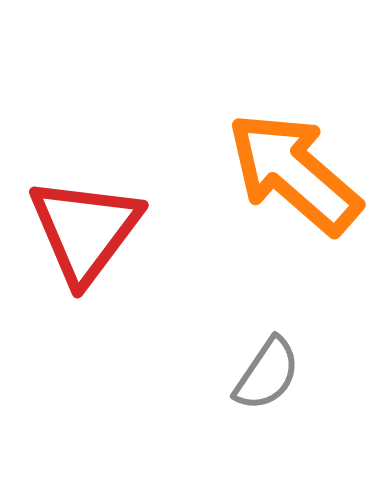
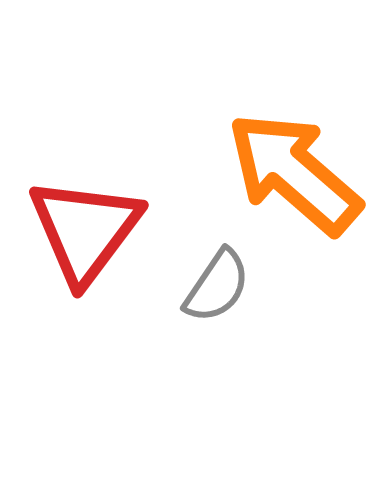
gray semicircle: moved 50 px left, 88 px up
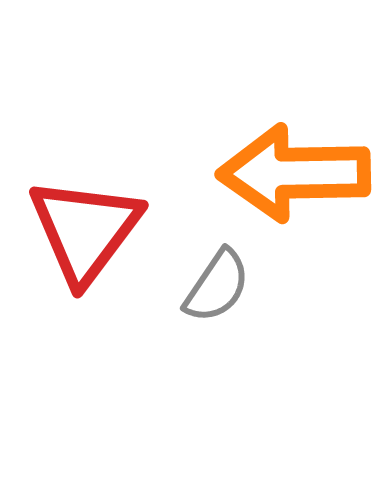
orange arrow: rotated 42 degrees counterclockwise
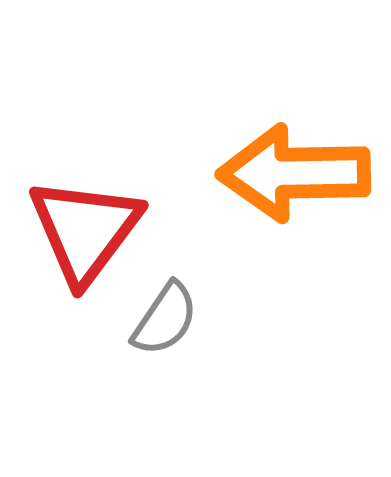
gray semicircle: moved 52 px left, 33 px down
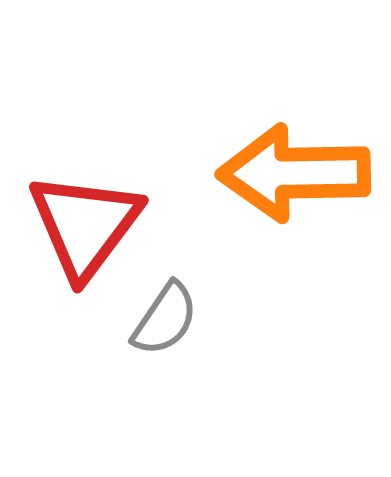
red triangle: moved 5 px up
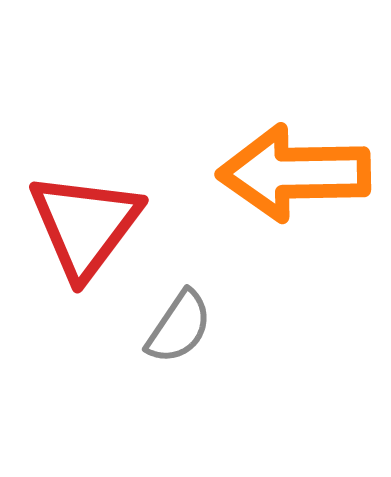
gray semicircle: moved 14 px right, 8 px down
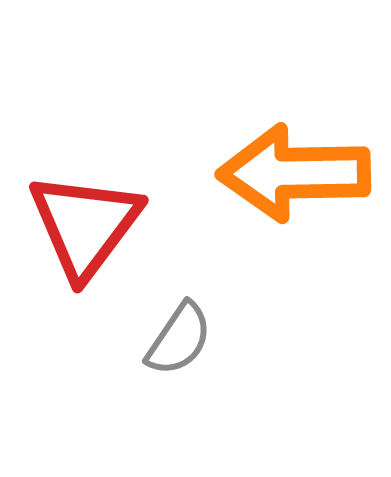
gray semicircle: moved 12 px down
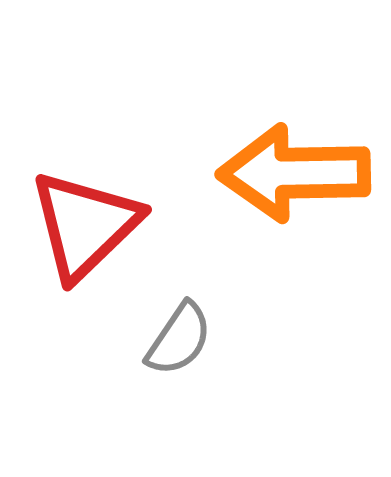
red triangle: rotated 9 degrees clockwise
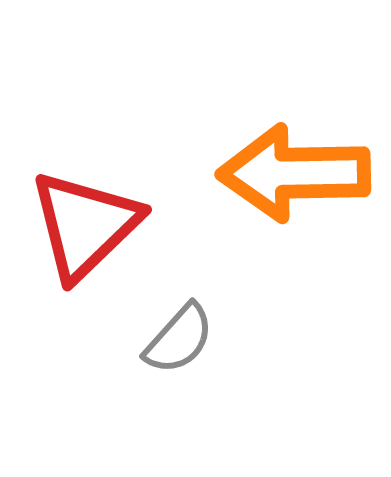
gray semicircle: rotated 8 degrees clockwise
